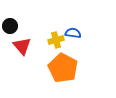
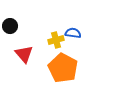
red triangle: moved 2 px right, 8 px down
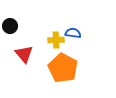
yellow cross: rotated 14 degrees clockwise
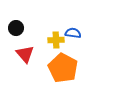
black circle: moved 6 px right, 2 px down
red triangle: moved 1 px right
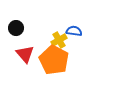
blue semicircle: moved 1 px right, 2 px up
yellow cross: moved 3 px right; rotated 28 degrees counterclockwise
orange pentagon: moved 9 px left, 8 px up
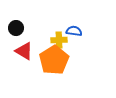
yellow cross: rotated 28 degrees clockwise
red triangle: moved 1 px left, 3 px up; rotated 18 degrees counterclockwise
orange pentagon: rotated 12 degrees clockwise
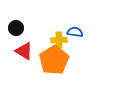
blue semicircle: moved 1 px right, 1 px down
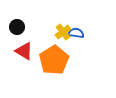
black circle: moved 1 px right, 1 px up
blue semicircle: moved 1 px right, 1 px down
yellow cross: moved 4 px right, 8 px up; rotated 35 degrees counterclockwise
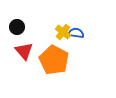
yellow cross: rotated 14 degrees counterclockwise
red triangle: rotated 18 degrees clockwise
orange pentagon: rotated 12 degrees counterclockwise
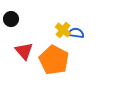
black circle: moved 6 px left, 8 px up
yellow cross: moved 2 px up
